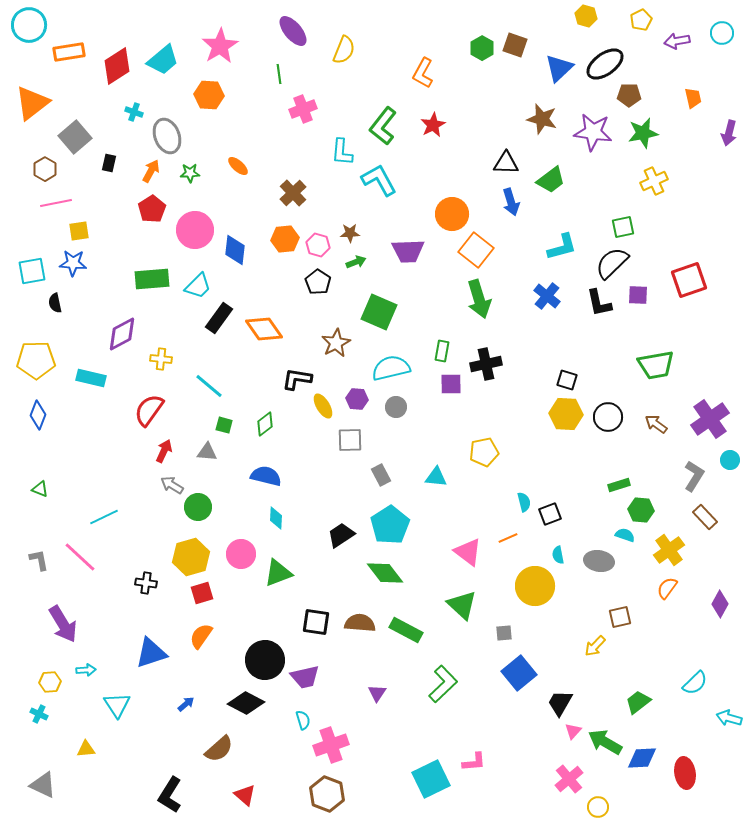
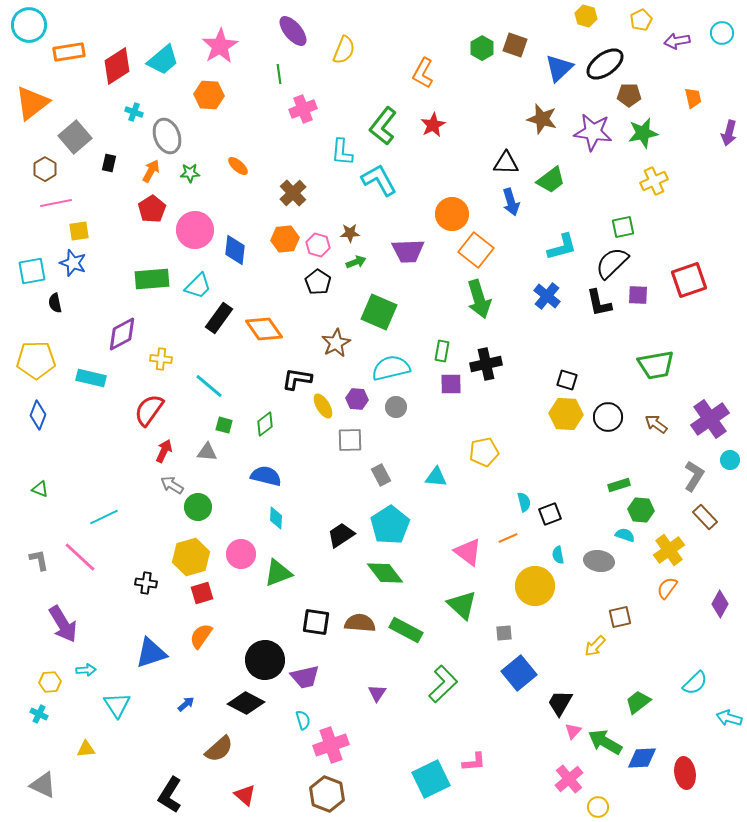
blue star at (73, 263): rotated 16 degrees clockwise
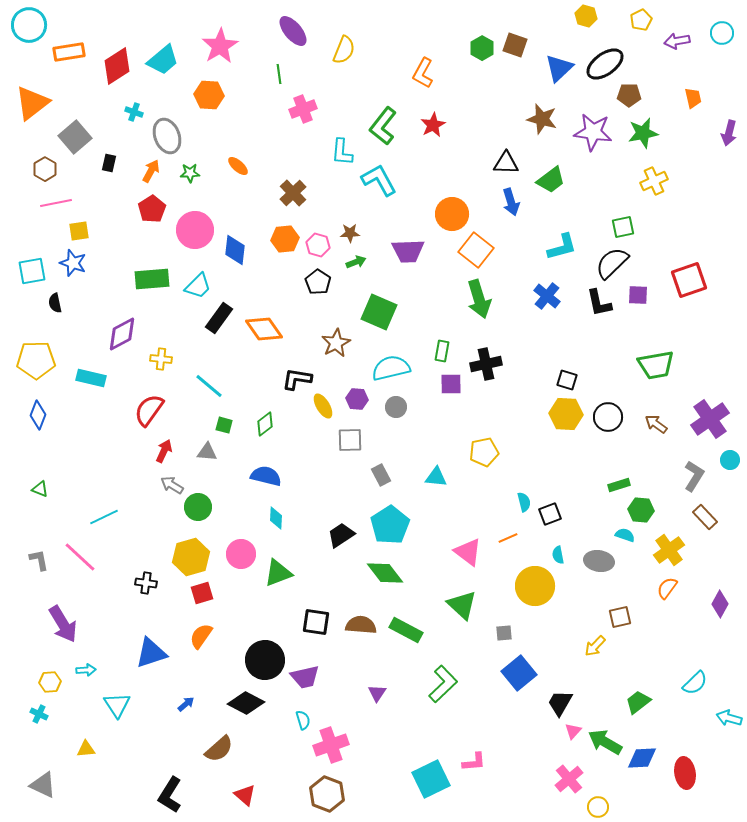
brown semicircle at (360, 623): moved 1 px right, 2 px down
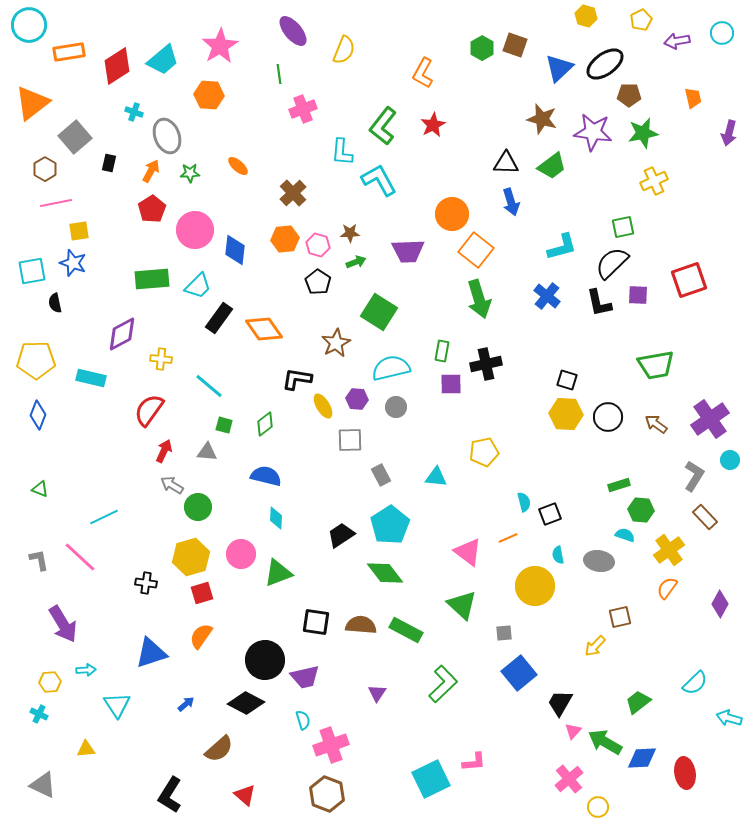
green trapezoid at (551, 180): moved 1 px right, 14 px up
green square at (379, 312): rotated 9 degrees clockwise
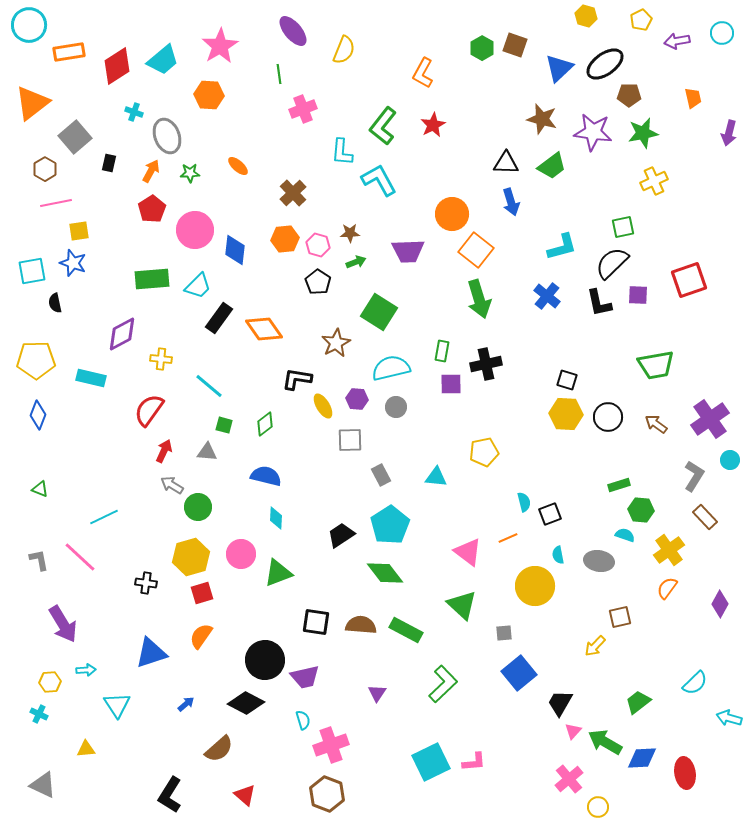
cyan square at (431, 779): moved 17 px up
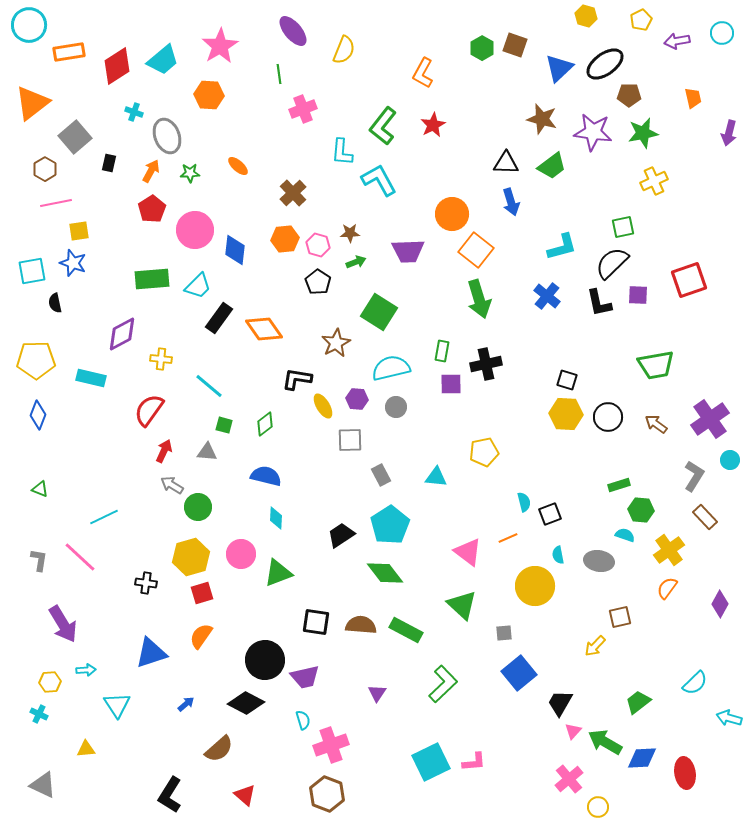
gray L-shape at (39, 560): rotated 20 degrees clockwise
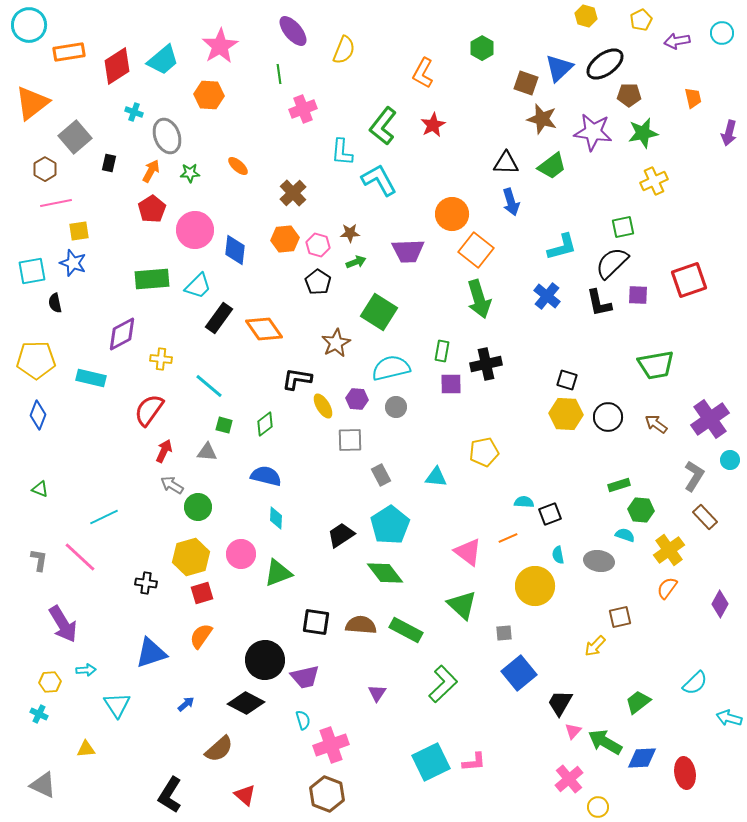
brown square at (515, 45): moved 11 px right, 38 px down
cyan semicircle at (524, 502): rotated 72 degrees counterclockwise
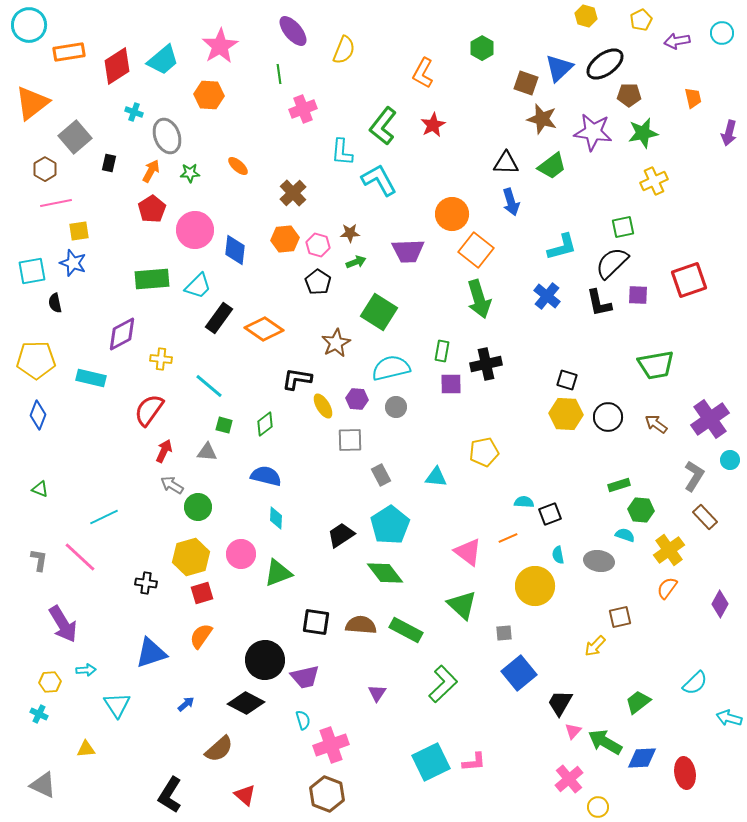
orange diamond at (264, 329): rotated 21 degrees counterclockwise
